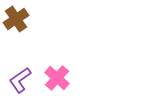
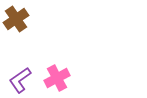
pink cross: rotated 20 degrees clockwise
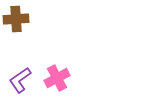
brown cross: rotated 30 degrees clockwise
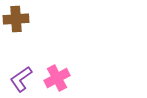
purple L-shape: moved 1 px right, 1 px up
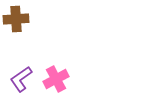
pink cross: moved 1 px left, 1 px down
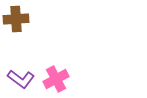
purple L-shape: rotated 108 degrees counterclockwise
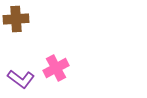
pink cross: moved 11 px up
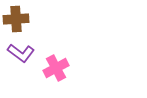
purple L-shape: moved 26 px up
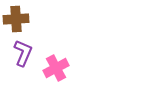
purple L-shape: moved 2 px right; rotated 104 degrees counterclockwise
